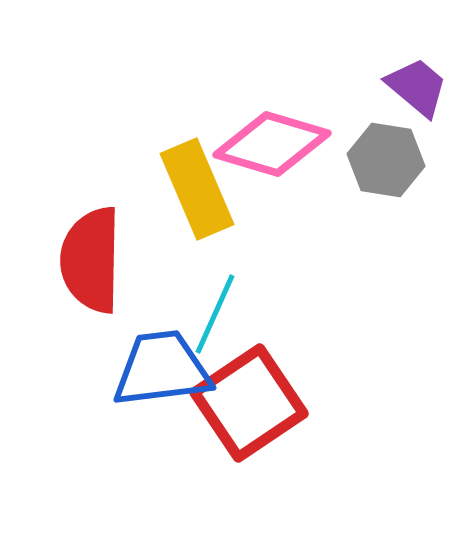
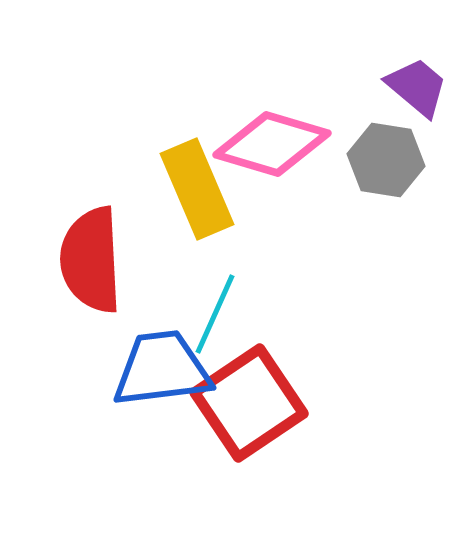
red semicircle: rotated 4 degrees counterclockwise
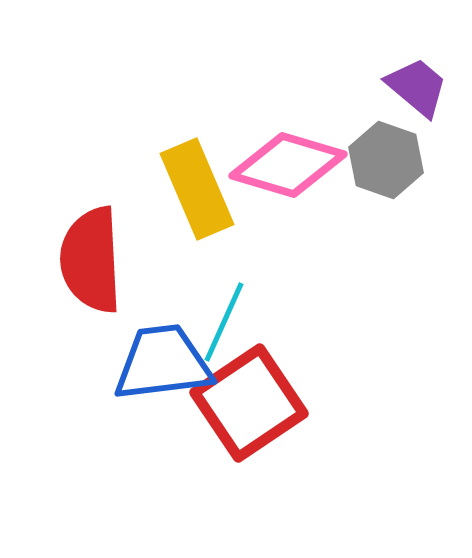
pink diamond: moved 16 px right, 21 px down
gray hexagon: rotated 10 degrees clockwise
cyan line: moved 9 px right, 8 px down
blue trapezoid: moved 1 px right, 6 px up
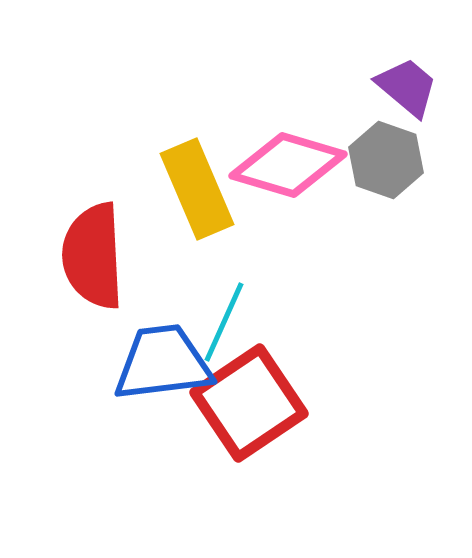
purple trapezoid: moved 10 px left
red semicircle: moved 2 px right, 4 px up
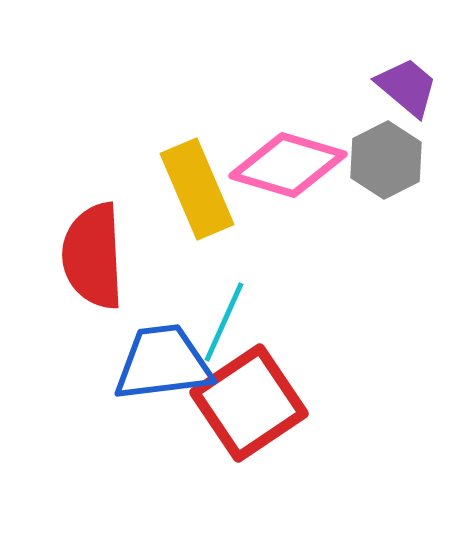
gray hexagon: rotated 14 degrees clockwise
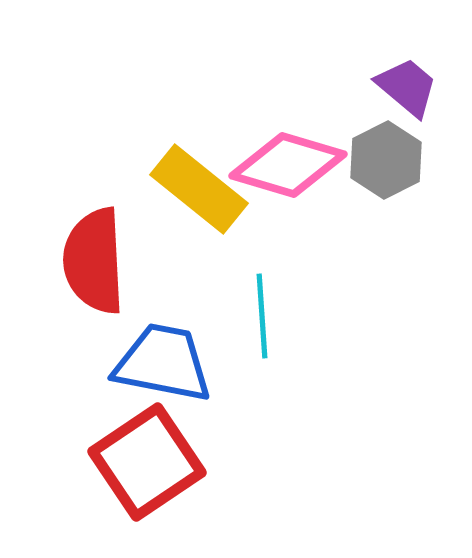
yellow rectangle: moved 2 px right; rotated 28 degrees counterclockwise
red semicircle: moved 1 px right, 5 px down
cyan line: moved 38 px right, 6 px up; rotated 28 degrees counterclockwise
blue trapezoid: rotated 18 degrees clockwise
red square: moved 102 px left, 59 px down
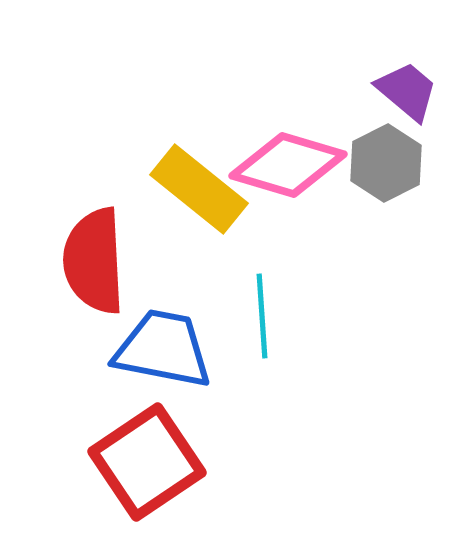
purple trapezoid: moved 4 px down
gray hexagon: moved 3 px down
blue trapezoid: moved 14 px up
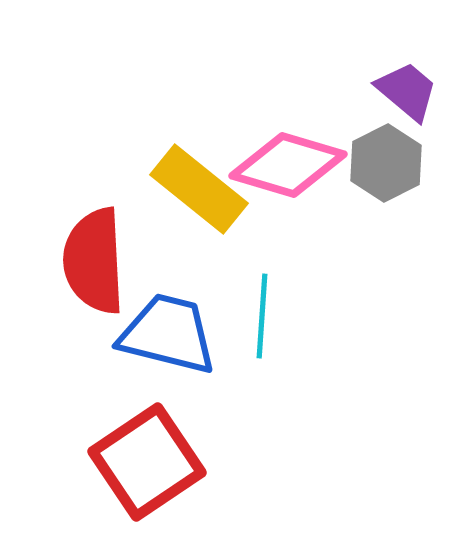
cyan line: rotated 8 degrees clockwise
blue trapezoid: moved 5 px right, 15 px up; rotated 3 degrees clockwise
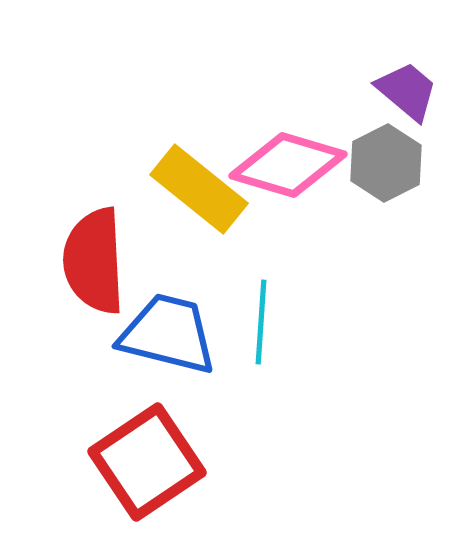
cyan line: moved 1 px left, 6 px down
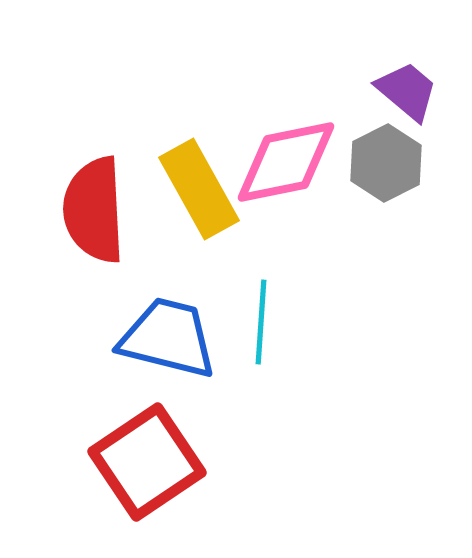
pink diamond: moved 2 px left, 3 px up; rotated 28 degrees counterclockwise
yellow rectangle: rotated 22 degrees clockwise
red semicircle: moved 51 px up
blue trapezoid: moved 4 px down
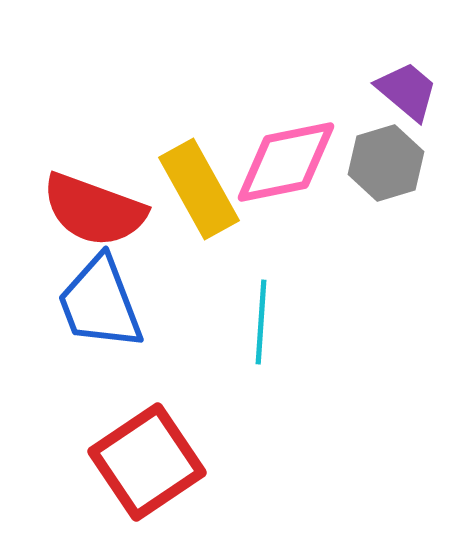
gray hexagon: rotated 10 degrees clockwise
red semicircle: rotated 67 degrees counterclockwise
blue trapezoid: moved 68 px left, 35 px up; rotated 125 degrees counterclockwise
